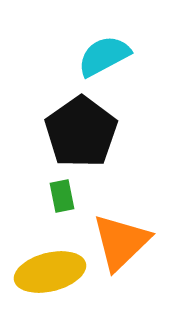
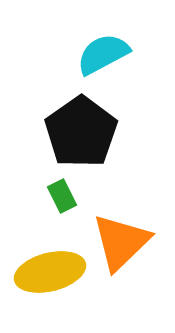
cyan semicircle: moved 1 px left, 2 px up
green rectangle: rotated 16 degrees counterclockwise
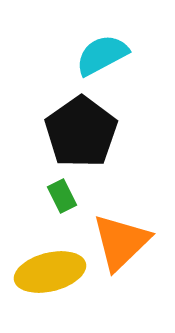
cyan semicircle: moved 1 px left, 1 px down
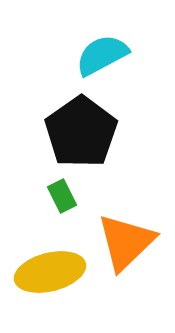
orange triangle: moved 5 px right
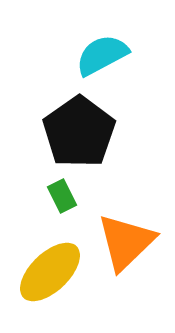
black pentagon: moved 2 px left
yellow ellipse: rotated 30 degrees counterclockwise
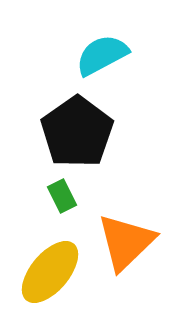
black pentagon: moved 2 px left
yellow ellipse: rotated 6 degrees counterclockwise
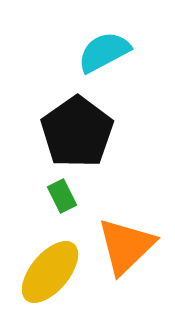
cyan semicircle: moved 2 px right, 3 px up
orange triangle: moved 4 px down
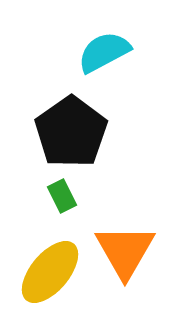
black pentagon: moved 6 px left
orange triangle: moved 1 px left, 5 px down; rotated 16 degrees counterclockwise
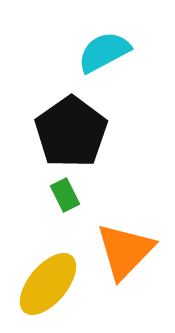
green rectangle: moved 3 px right, 1 px up
orange triangle: rotated 14 degrees clockwise
yellow ellipse: moved 2 px left, 12 px down
